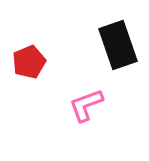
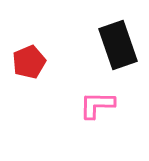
pink L-shape: moved 11 px right; rotated 21 degrees clockwise
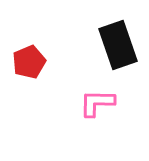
pink L-shape: moved 2 px up
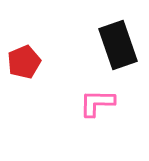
red pentagon: moved 5 px left
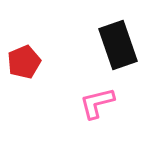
pink L-shape: rotated 15 degrees counterclockwise
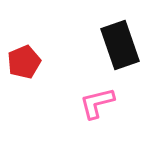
black rectangle: moved 2 px right
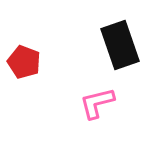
red pentagon: rotated 28 degrees counterclockwise
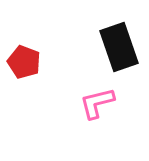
black rectangle: moved 1 px left, 2 px down
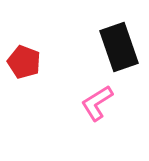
pink L-shape: rotated 18 degrees counterclockwise
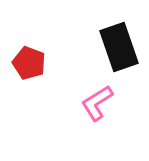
red pentagon: moved 5 px right, 1 px down
